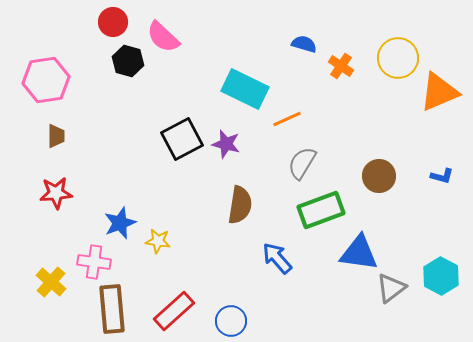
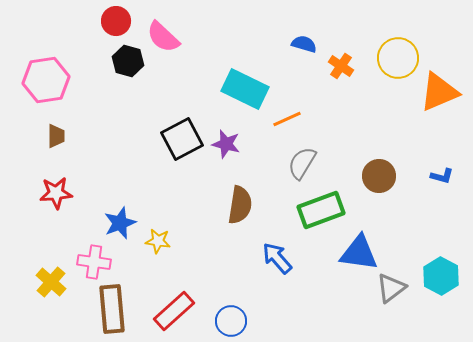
red circle: moved 3 px right, 1 px up
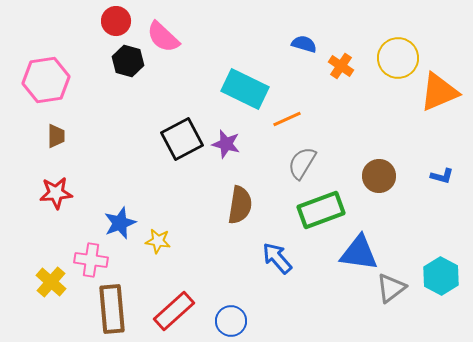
pink cross: moved 3 px left, 2 px up
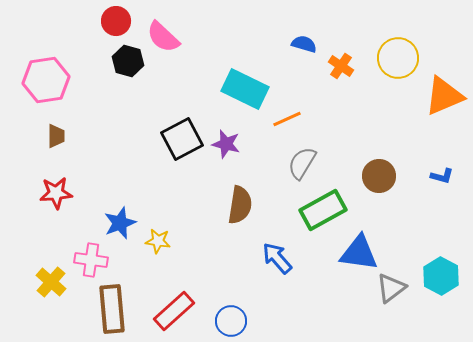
orange triangle: moved 5 px right, 4 px down
green rectangle: moved 2 px right; rotated 9 degrees counterclockwise
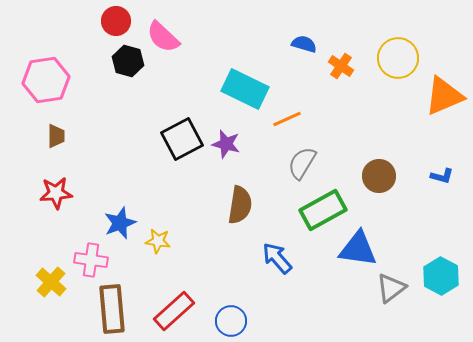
blue triangle: moved 1 px left, 4 px up
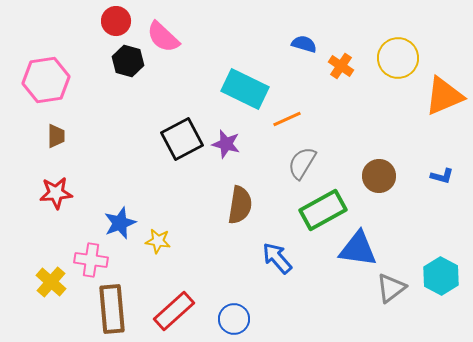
blue circle: moved 3 px right, 2 px up
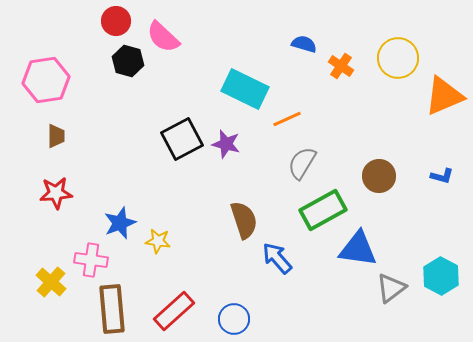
brown semicircle: moved 4 px right, 15 px down; rotated 27 degrees counterclockwise
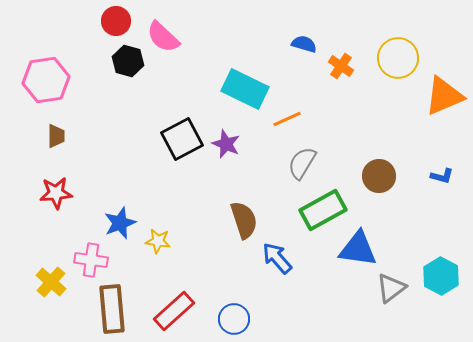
purple star: rotated 8 degrees clockwise
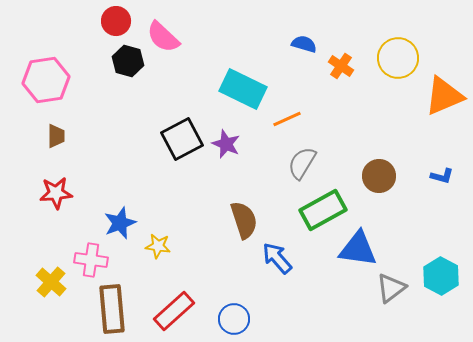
cyan rectangle: moved 2 px left
yellow star: moved 5 px down
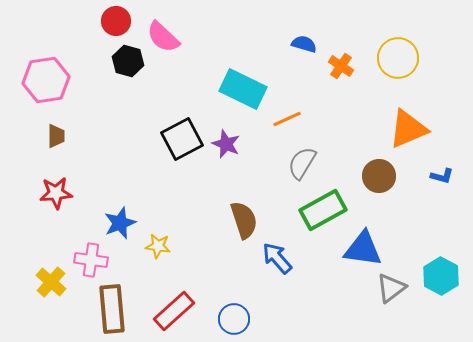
orange triangle: moved 36 px left, 33 px down
blue triangle: moved 5 px right
